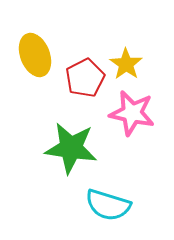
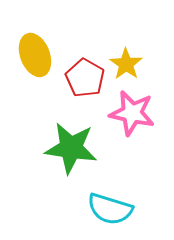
red pentagon: rotated 15 degrees counterclockwise
cyan semicircle: moved 2 px right, 4 px down
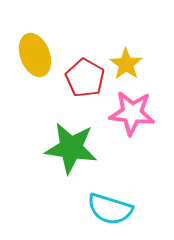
pink star: rotated 6 degrees counterclockwise
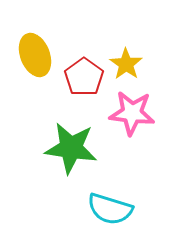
red pentagon: moved 1 px left, 1 px up; rotated 6 degrees clockwise
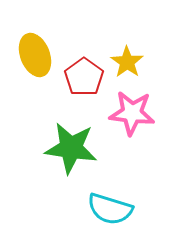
yellow star: moved 1 px right, 2 px up
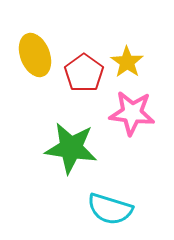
red pentagon: moved 4 px up
